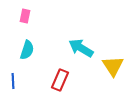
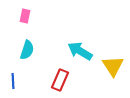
cyan arrow: moved 1 px left, 3 px down
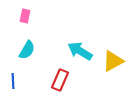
cyan semicircle: rotated 12 degrees clockwise
yellow triangle: moved 5 px up; rotated 35 degrees clockwise
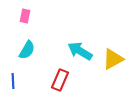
yellow triangle: moved 2 px up
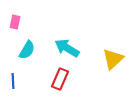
pink rectangle: moved 10 px left, 6 px down
cyan arrow: moved 13 px left, 3 px up
yellow triangle: rotated 15 degrees counterclockwise
red rectangle: moved 1 px up
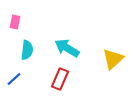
cyan semicircle: rotated 24 degrees counterclockwise
blue line: moved 1 px right, 2 px up; rotated 49 degrees clockwise
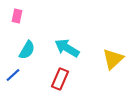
pink rectangle: moved 2 px right, 6 px up
cyan semicircle: rotated 24 degrees clockwise
blue line: moved 1 px left, 4 px up
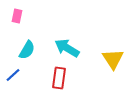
yellow triangle: rotated 20 degrees counterclockwise
red rectangle: moved 1 px left, 1 px up; rotated 15 degrees counterclockwise
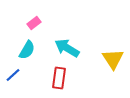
pink rectangle: moved 17 px right, 7 px down; rotated 40 degrees clockwise
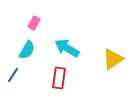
pink rectangle: rotated 24 degrees counterclockwise
yellow triangle: rotated 30 degrees clockwise
blue line: rotated 14 degrees counterclockwise
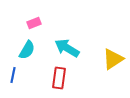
pink rectangle: rotated 40 degrees clockwise
blue line: rotated 21 degrees counterclockwise
